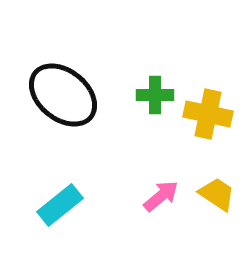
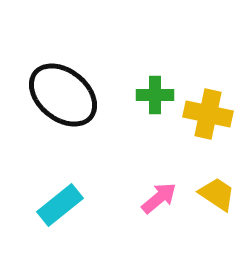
pink arrow: moved 2 px left, 2 px down
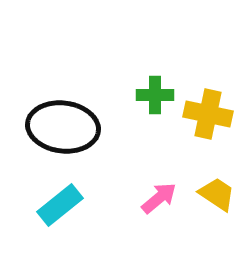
black ellipse: moved 32 px down; rotated 32 degrees counterclockwise
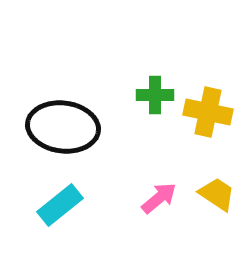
yellow cross: moved 2 px up
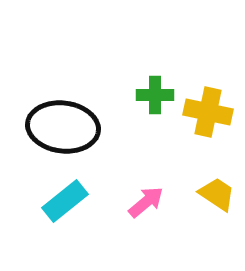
pink arrow: moved 13 px left, 4 px down
cyan rectangle: moved 5 px right, 4 px up
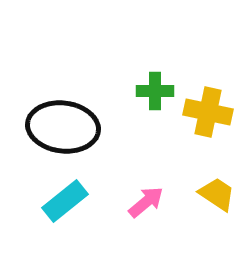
green cross: moved 4 px up
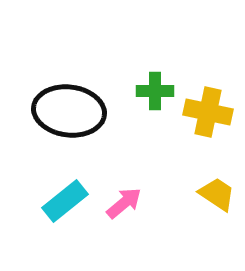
black ellipse: moved 6 px right, 16 px up
pink arrow: moved 22 px left, 1 px down
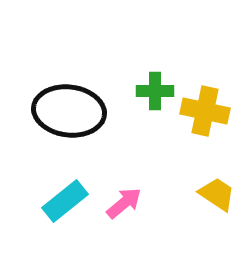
yellow cross: moved 3 px left, 1 px up
